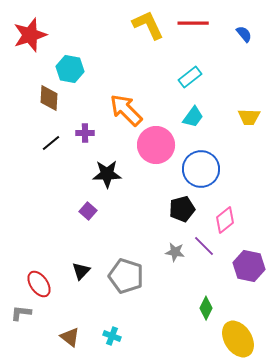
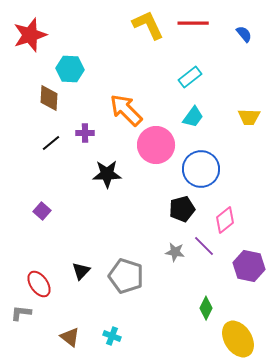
cyan hexagon: rotated 8 degrees counterclockwise
purple square: moved 46 px left
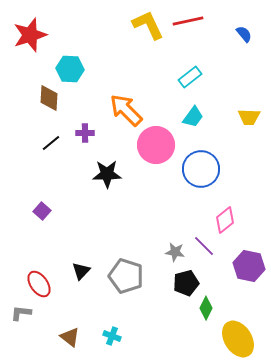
red line: moved 5 px left, 2 px up; rotated 12 degrees counterclockwise
black pentagon: moved 4 px right, 74 px down
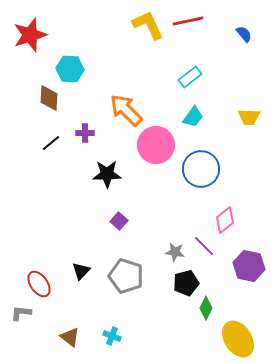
purple square: moved 77 px right, 10 px down
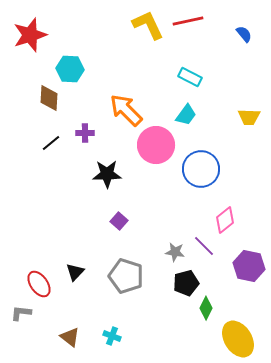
cyan rectangle: rotated 65 degrees clockwise
cyan trapezoid: moved 7 px left, 2 px up
black triangle: moved 6 px left, 1 px down
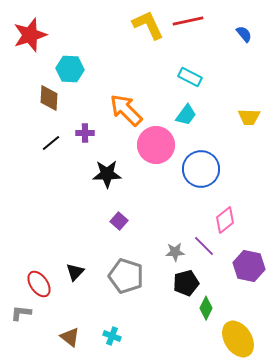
gray star: rotated 12 degrees counterclockwise
